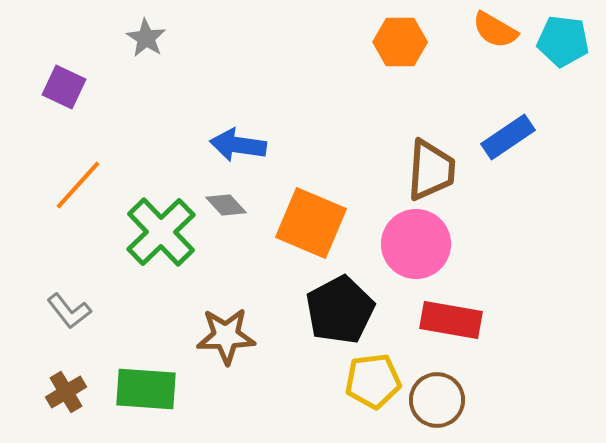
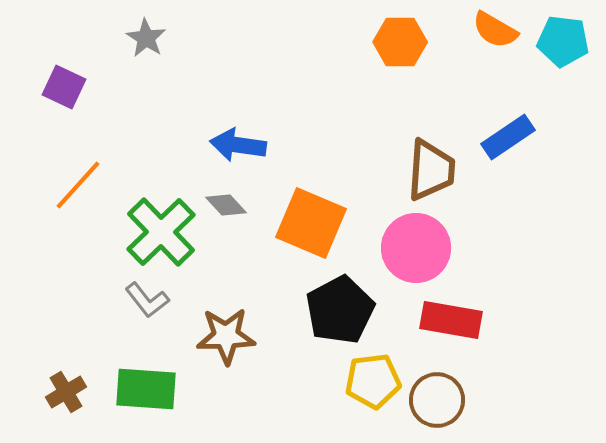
pink circle: moved 4 px down
gray L-shape: moved 78 px right, 11 px up
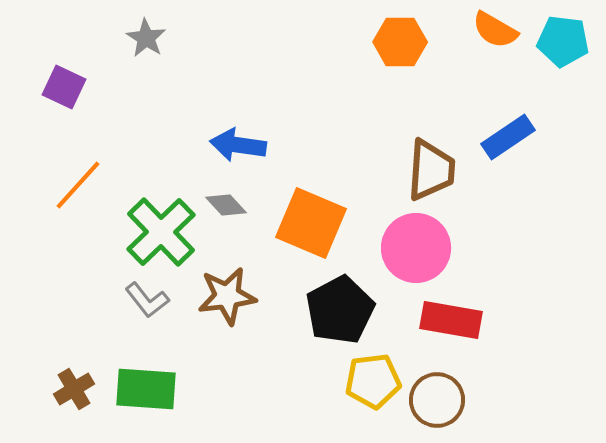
brown star: moved 1 px right, 40 px up; rotated 6 degrees counterclockwise
brown cross: moved 8 px right, 3 px up
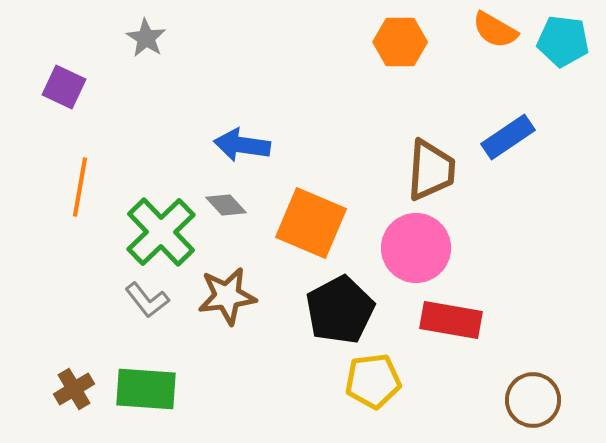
blue arrow: moved 4 px right
orange line: moved 2 px right, 2 px down; rotated 32 degrees counterclockwise
brown circle: moved 96 px right
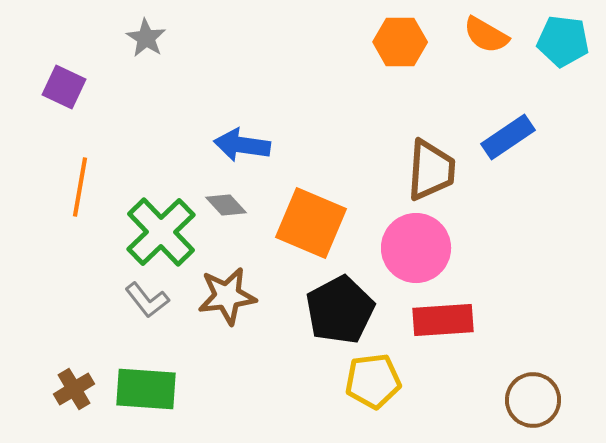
orange semicircle: moved 9 px left, 5 px down
red rectangle: moved 8 px left; rotated 14 degrees counterclockwise
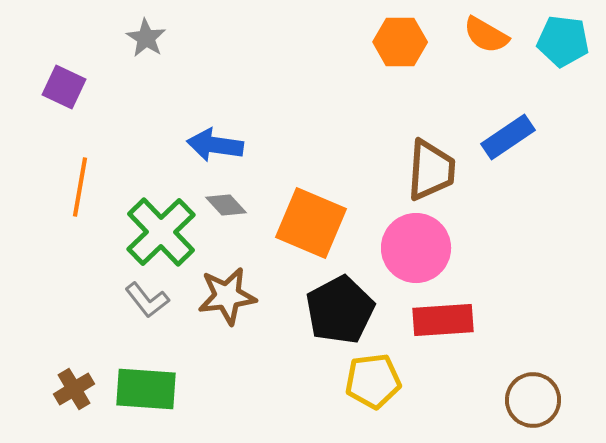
blue arrow: moved 27 px left
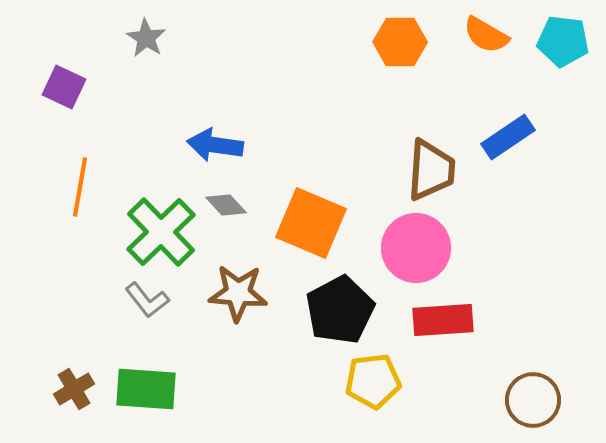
brown star: moved 11 px right, 3 px up; rotated 12 degrees clockwise
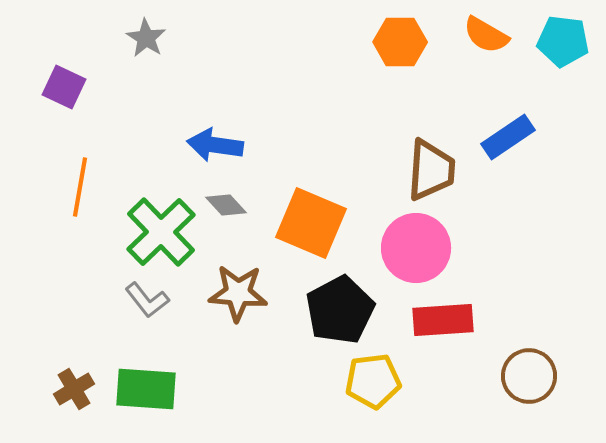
brown circle: moved 4 px left, 24 px up
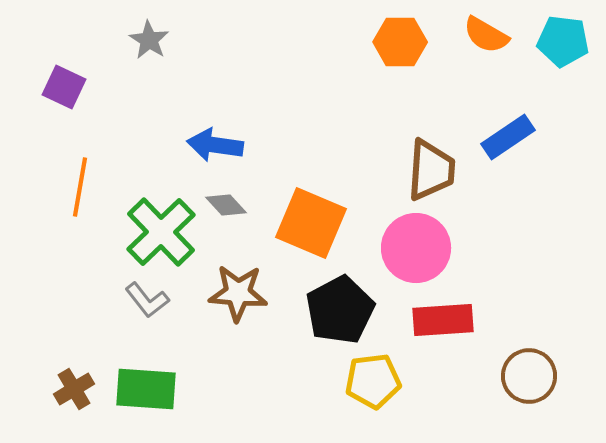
gray star: moved 3 px right, 2 px down
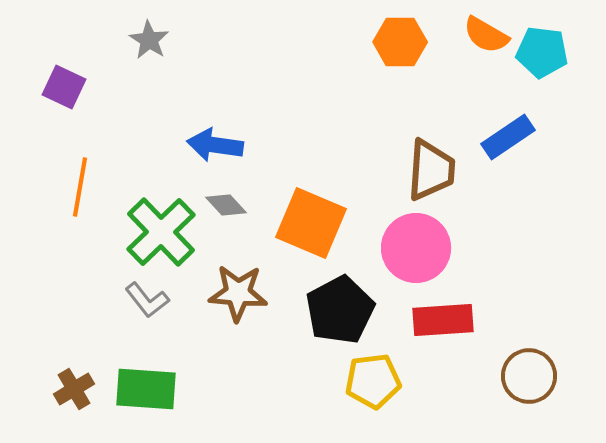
cyan pentagon: moved 21 px left, 11 px down
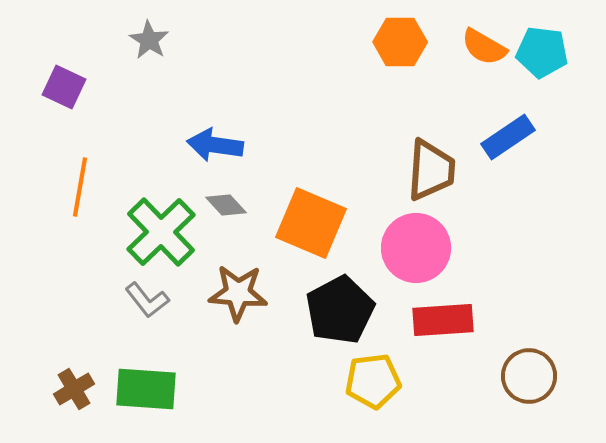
orange semicircle: moved 2 px left, 12 px down
